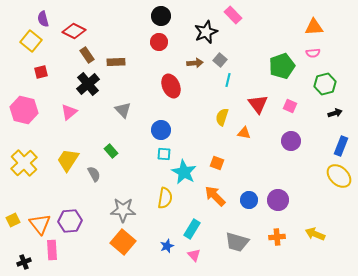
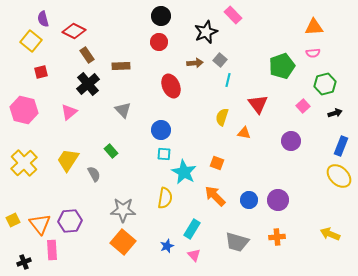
brown rectangle at (116, 62): moved 5 px right, 4 px down
pink square at (290, 106): moved 13 px right; rotated 24 degrees clockwise
yellow arrow at (315, 234): moved 15 px right
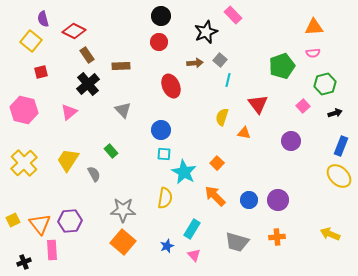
orange square at (217, 163): rotated 24 degrees clockwise
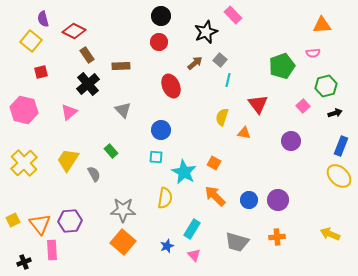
orange triangle at (314, 27): moved 8 px right, 2 px up
brown arrow at (195, 63): rotated 35 degrees counterclockwise
green hexagon at (325, 84): moved 1 px right, 2 px down
cyan square at (164, 154): moved 8 px left, 3 px down
orange square at (217, 163): moved 3 px left; rotated 16 degrees counterclockwise
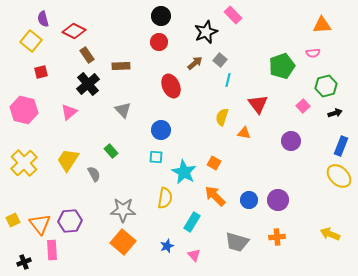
cyan rectangle at (192, 229): moved 7 px up
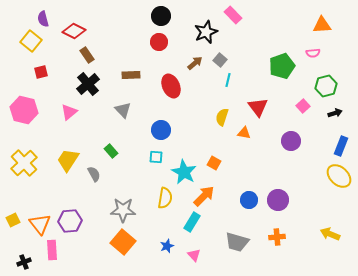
brown rectangle at (121, 66): moved 10 px right, 9 px down
red triangle at (258, 104): moved 3 px down
orange arrow at (215, 196): moved 11 px left; rotated 90 degrees clockwise
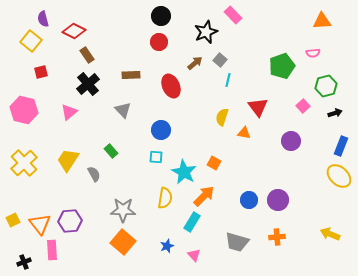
orange triangle at (322, 25): moved 4 px up
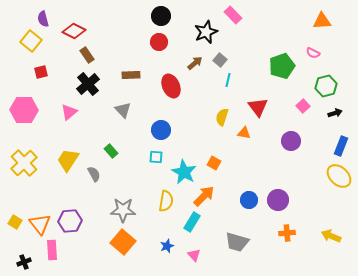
pink semicircle at (313, 53): rotated 32 degrees clockwise
pink hexagon at (24, 110): rotated 12 degrees counterclockwise
yellow semicircle at (165, 198): moved 1 px right, 3 px down
yellow square at (13, 220): moved 2 px right, 2 px down; rotated 32 degrees counterclockwise
yellow arrow at (330, 234): moved 1 px right, 2 px down
orange cross at (277, 237): moved 10 px right, 4 px up
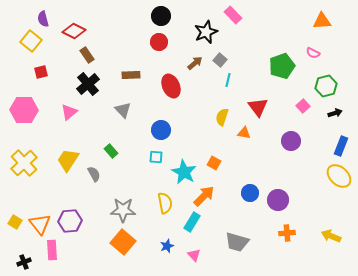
blue circle at (249, 200): moved 1 px right, 7 px up
yellow semicircle at (166, 201): moved 1 px left, 2 px down; rotated 20 degrees counterclockwise
